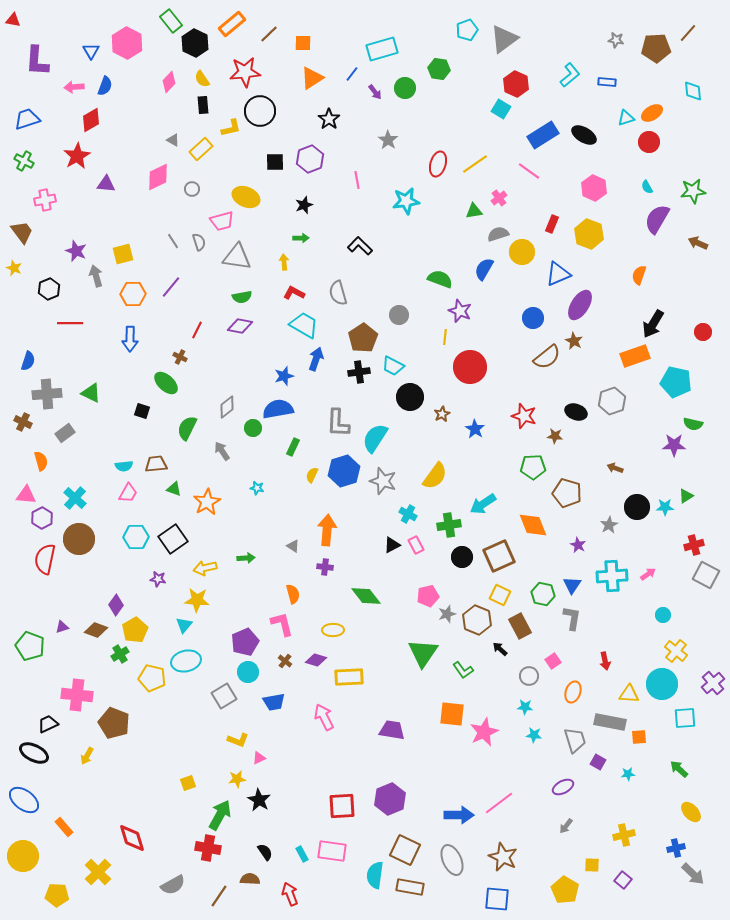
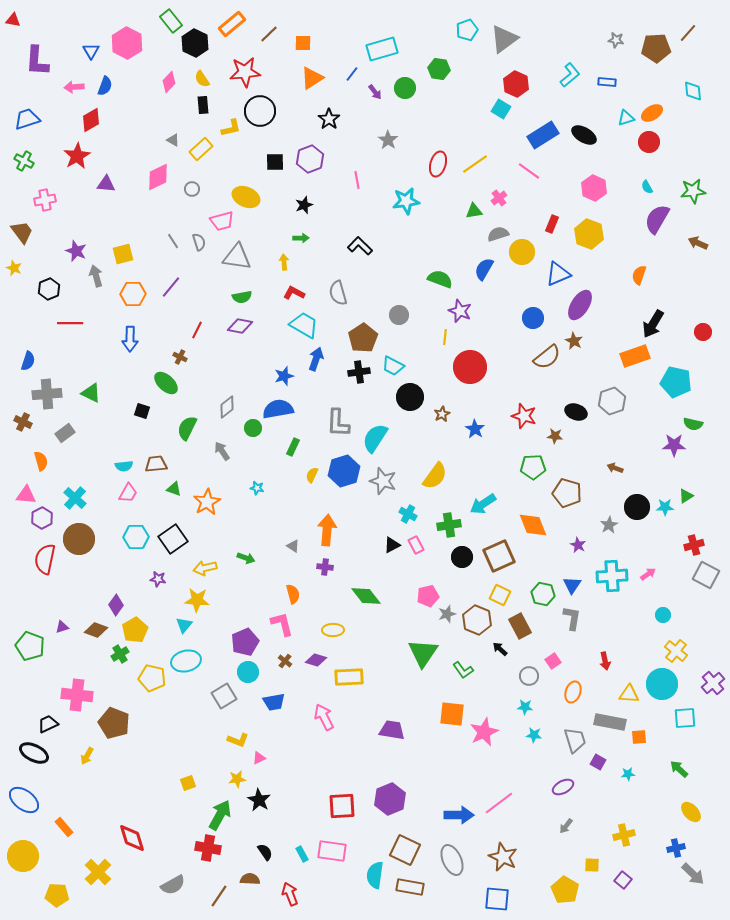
green arrow at (246, 558): rotated 24 degrees clockwise
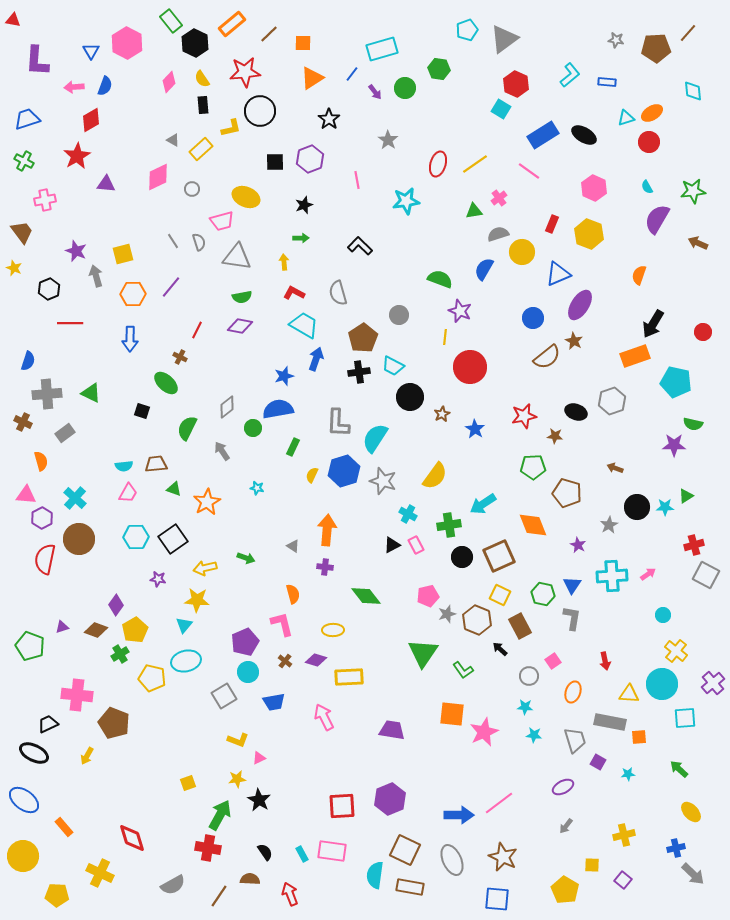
red star at (524, 416): rotated 30 degrees counterclockwise
yellow cross at (98, 872): moved 2 px right, 1 px down; rotated 20 degrees counterclockwise
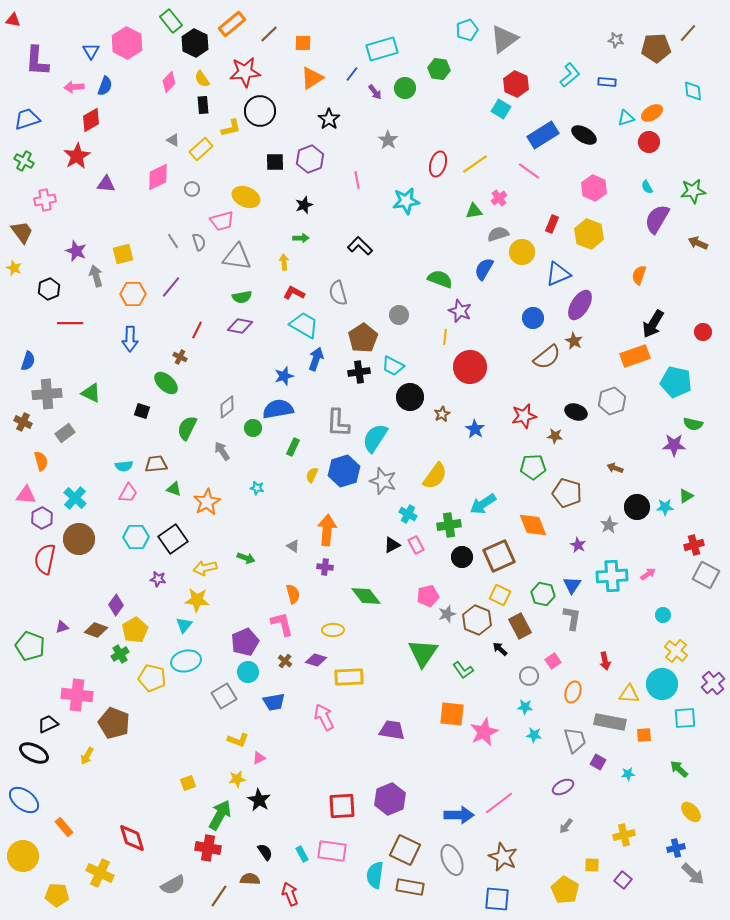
orange square at (639, 737): moved 5 px right, 2 px up
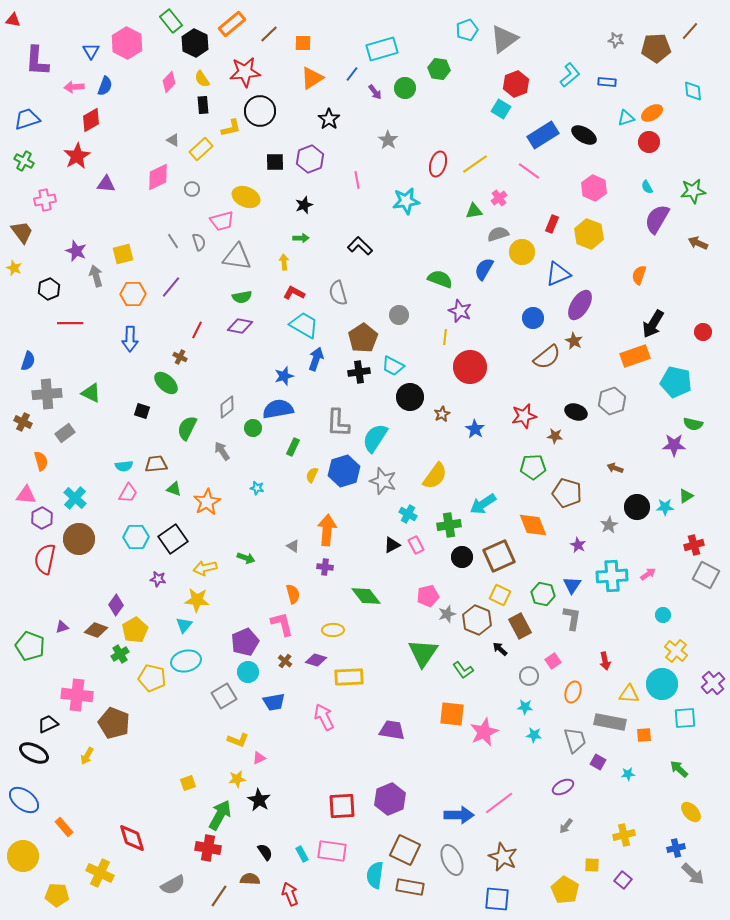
brown line at (688, 33): moved 2 px right, 2 px up
red hexagon at (516, 84): rotated 15 degrees clockwise
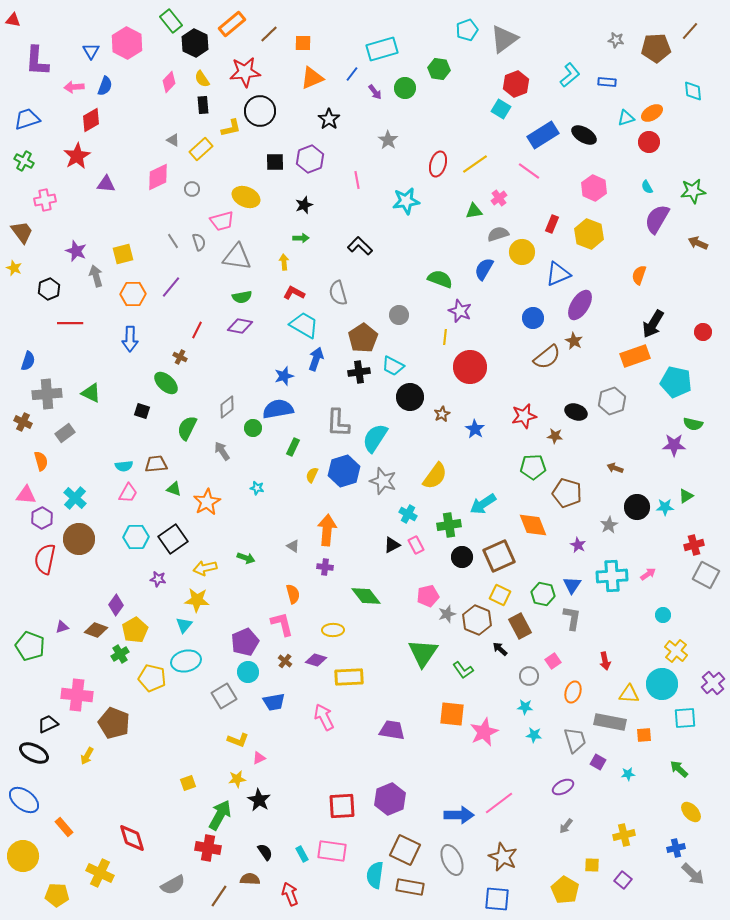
orange triangle at (312, 78): rotated 10 degrees clockwise
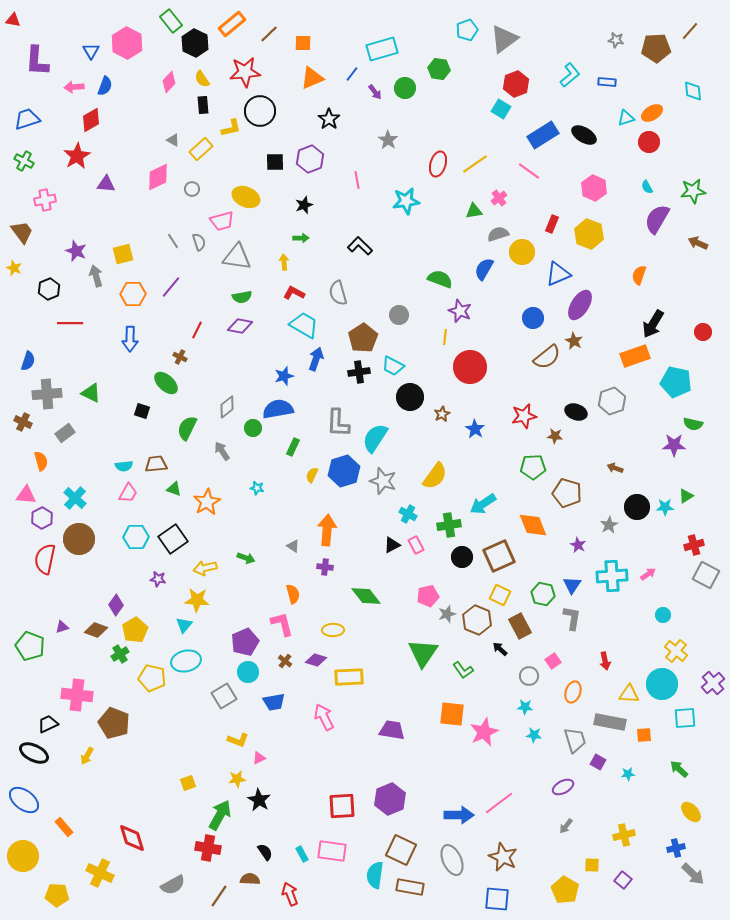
brown square at (405, 850): moved 4 px left
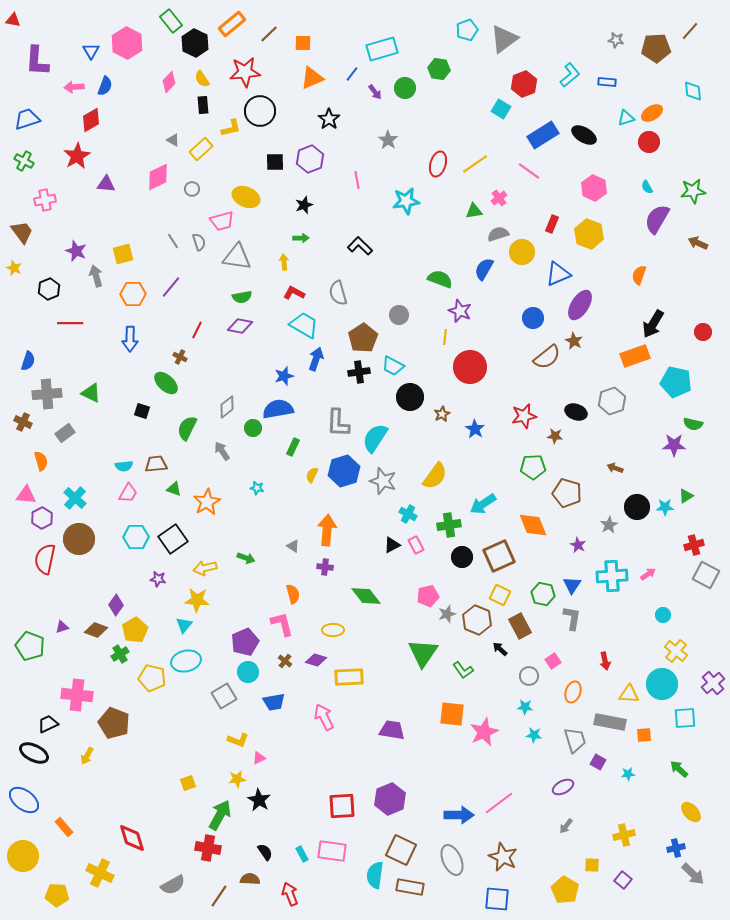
red hexagon at (516, 84): moved 8 px right
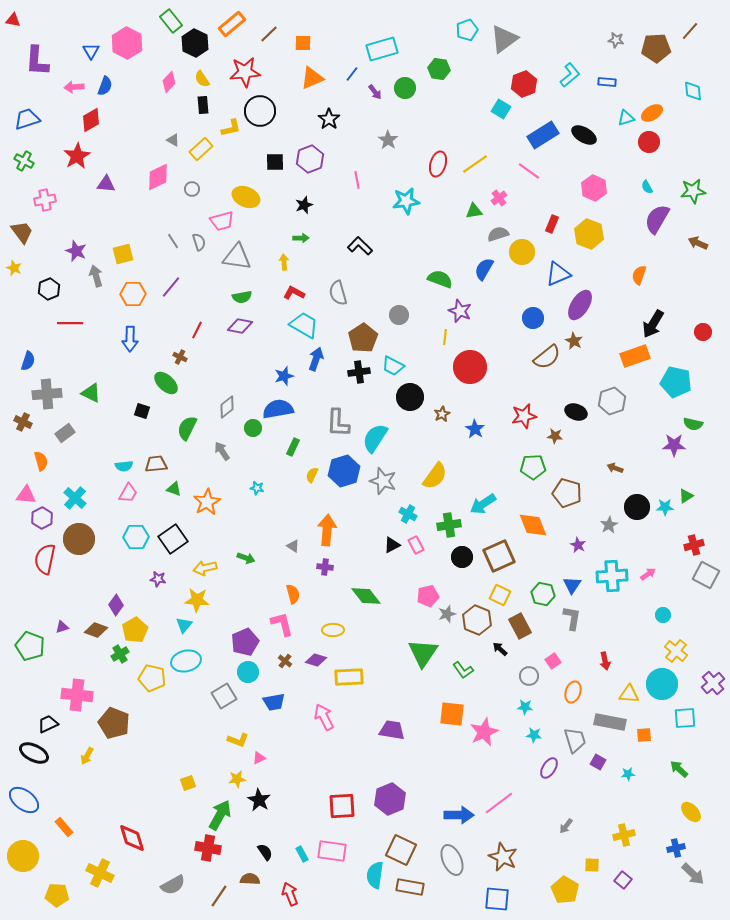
purple ellipse at (563, 787): moved 14 px left, 19 px up; rotated 30 degrees counterclockwise
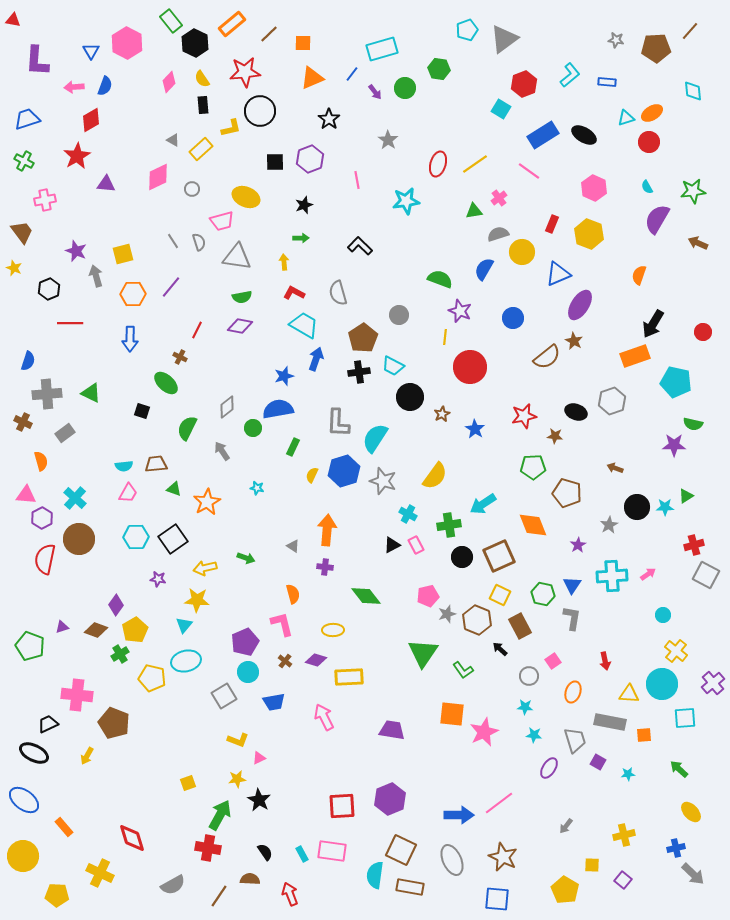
blue circle at (533, 318): moved 20 px left
purple star at (578, 545): rotated 14 degrees clockwise
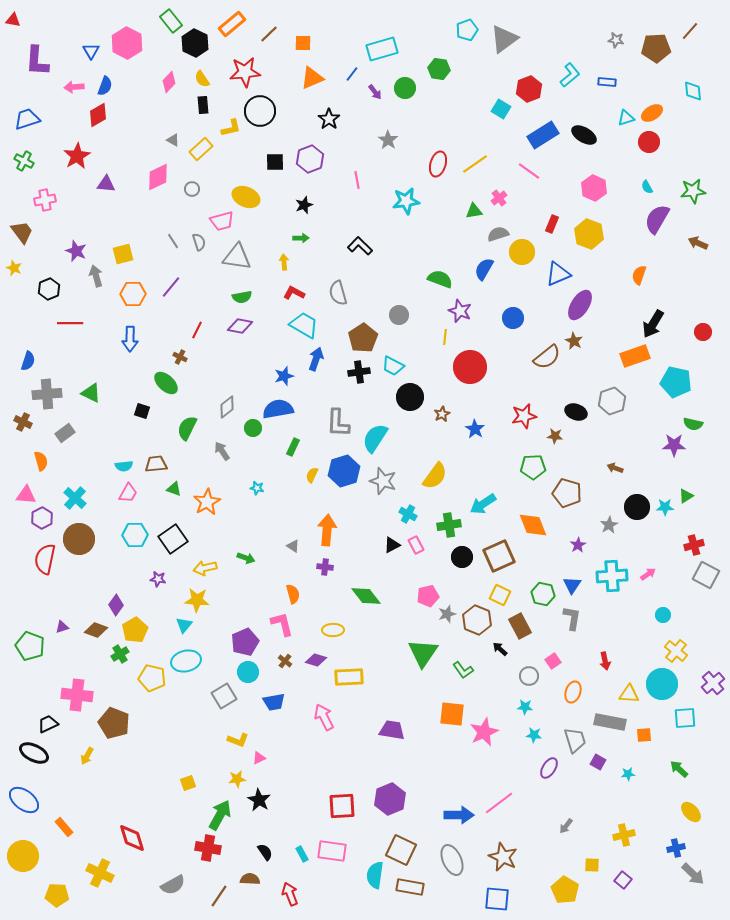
red hexagon at (524, 84): moved 5 px right, 5 px down
red diamond at (91, 120): moved 7 px right, 5 px up
cyan hexagon at (136, 537): moved 1 px left, 2 px up
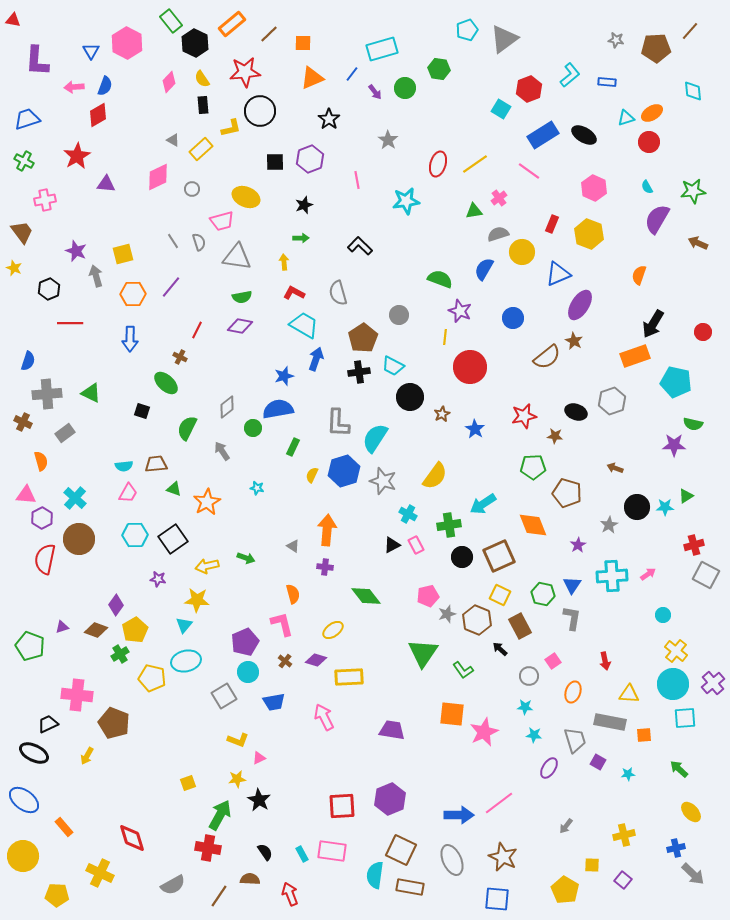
yellow arrow at (205, 568): moved 2 px right, 2 px up
yellow ellipse at (333, 630): rotated 35 degrees counterclockwise
cyan circle at (662, 684): moved 11 px right
